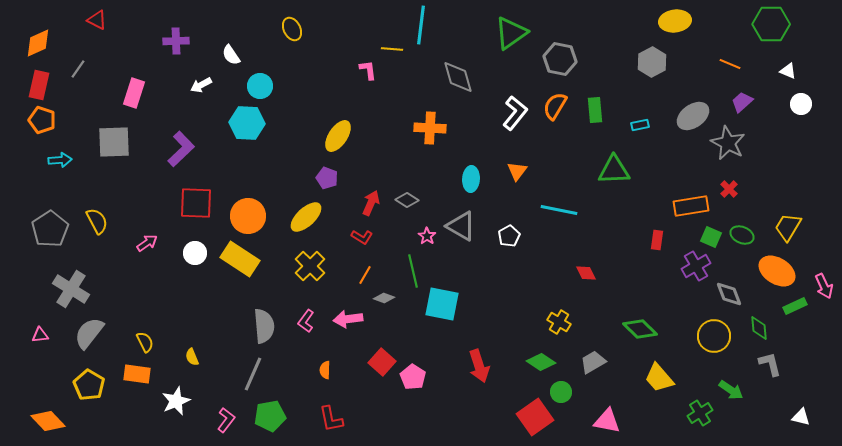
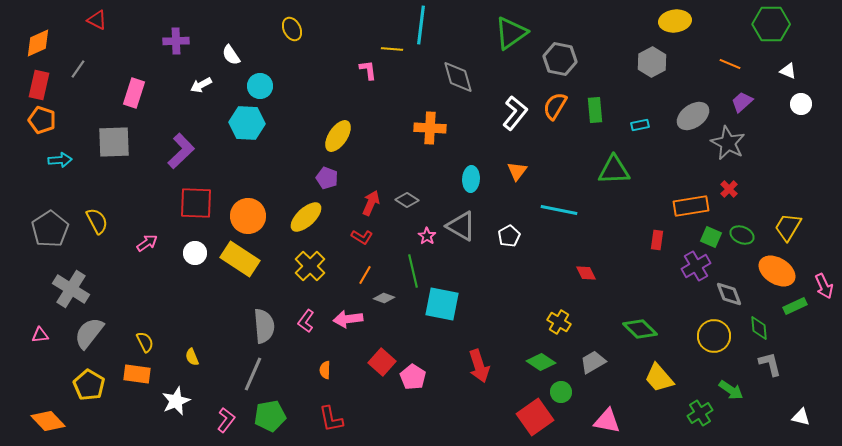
purple L-shape at (181, 149): moved 2 px down
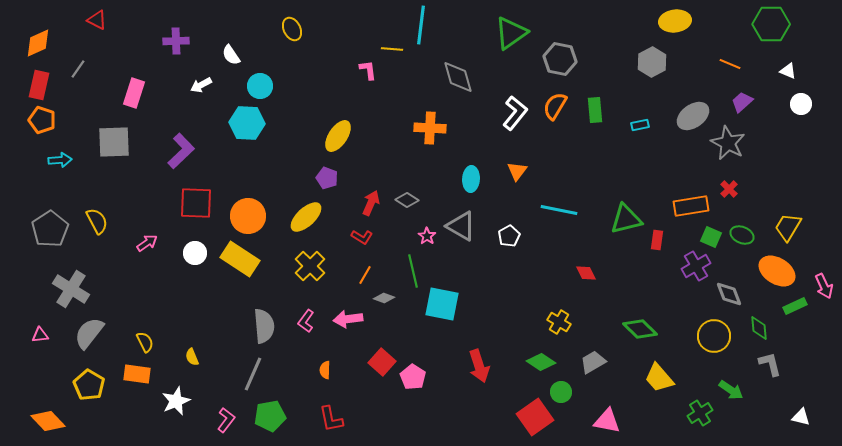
green triangle at (614, 170): moved 12 px right, 49 px down; rotated 12 degrees counterclockwise
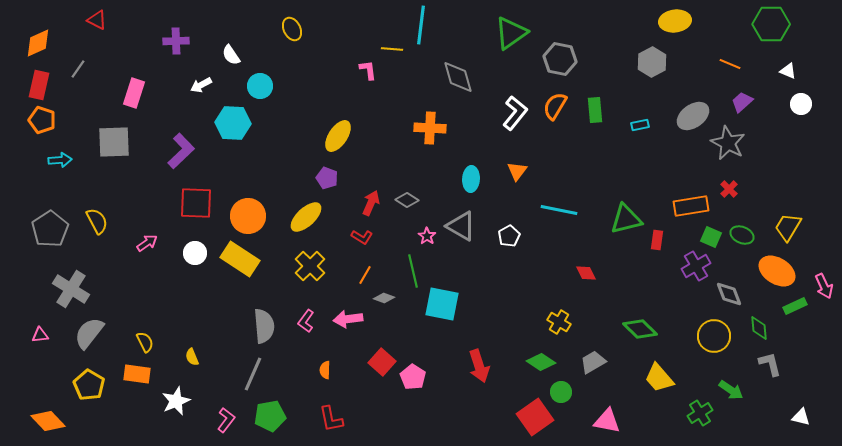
cyan hexagon at (247, 123): moved 14 px left
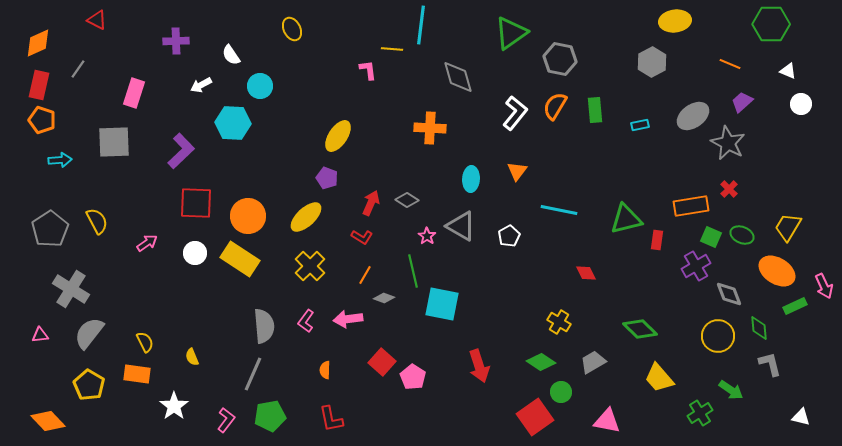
yellow circle at (714, 336): moved 4 px right
white star at (176, 401): moved 2 px left, 5 px down; rotated 12 degrees counterclockwise
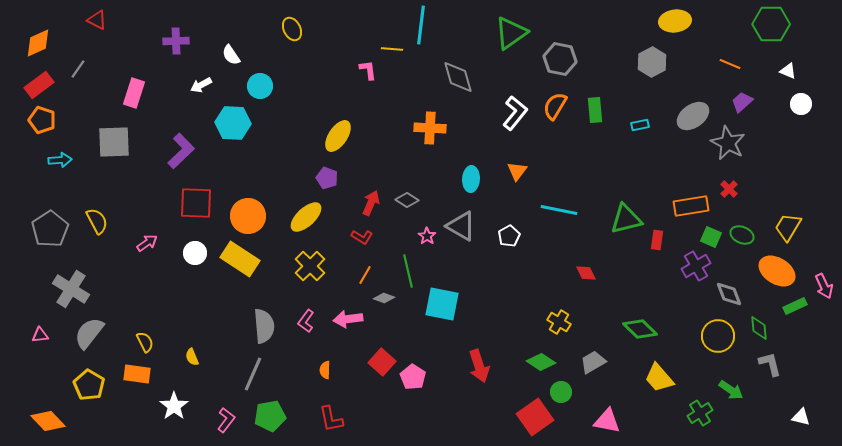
red rectangle at (39, 85): rotated 40 degrees clockwise
green line at (413, 271): moved 5 px left
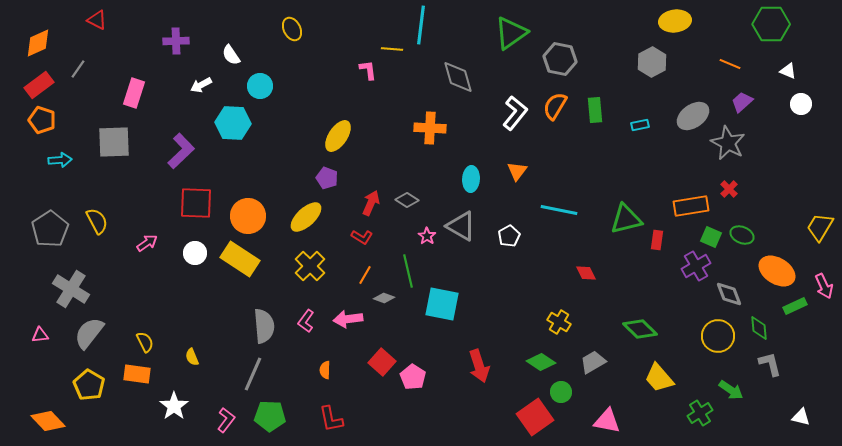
yellow trapezoid at (788, 227): moved 32 px right
green pentagon at (270, 416): rotated 12 degrees clockwise
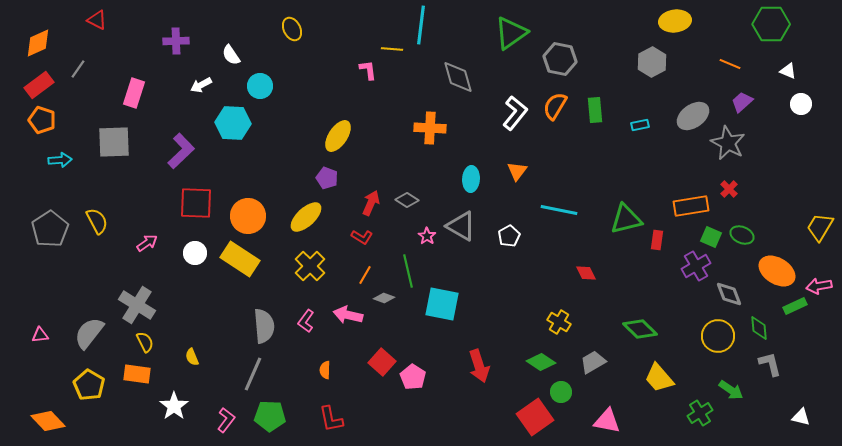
pink arrow at (824, 286): moved 5 px left; rotated 105 degrees clockwise
gray cross at (71, 289): moved 66 px right, 16 px down
pink arrow at (348, 319): moved 4 px up; rotated 20 degrees clockwise
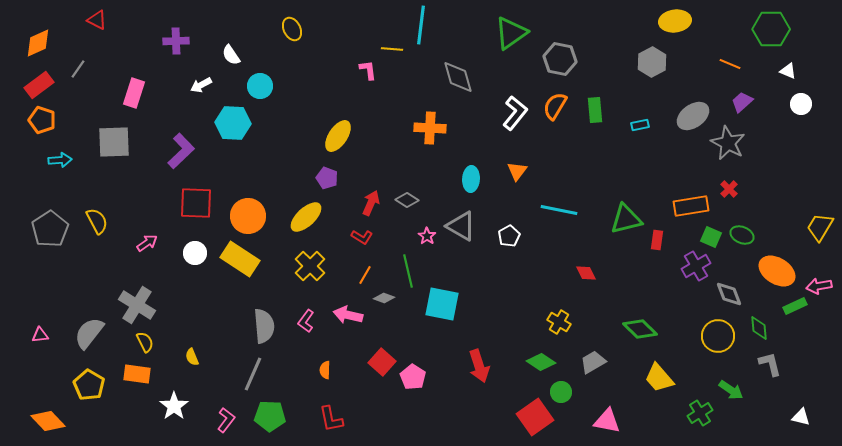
green hexagon at (771, 24): moved 5 px down
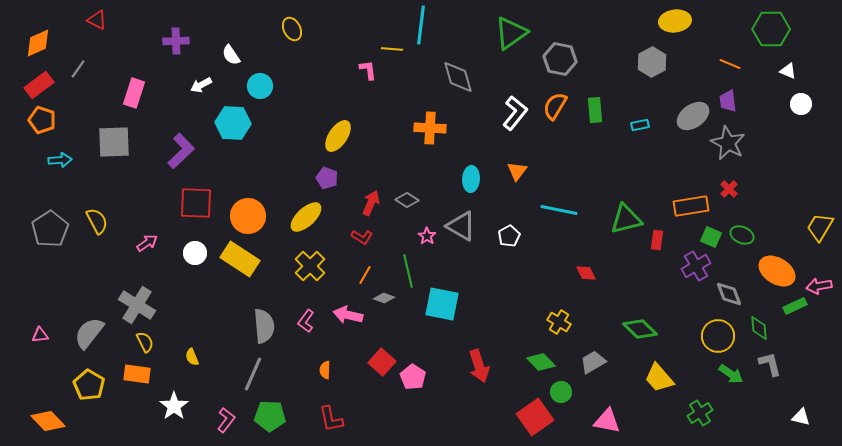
purple trapezoid at (742, 102): moved 14 px left, 1 px up; rotated 55 degrees counterclockwise
green diamond at (541, 362): rotated 12 degrees clockwise
green arrow at (731, 390): moved 16 px up
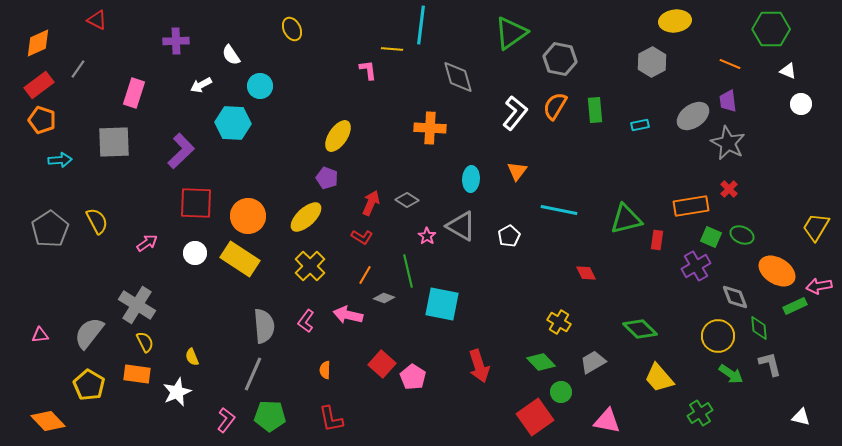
yellow trapezoid at (820, 227): moved 4 px left
gray diamond at (729, 294): moved 6 px right, 3 px down
red square at (382, 362): moved 2 px down
white star at (174, 406): moved 3 px right, 14 px up; rotated 12 degrees clockwise
